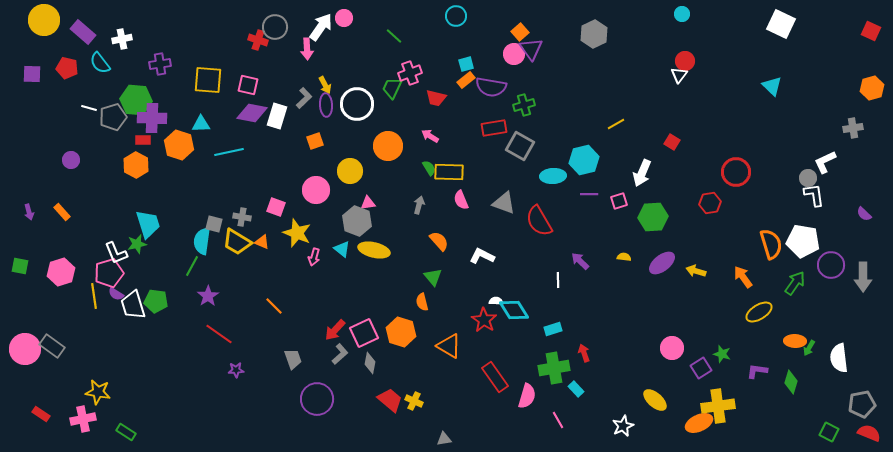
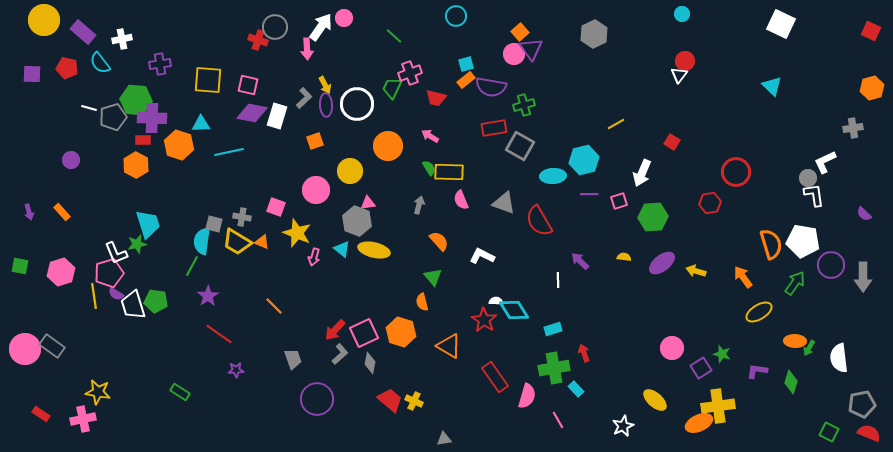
green rectangle at (126, 432): moved 54 px right, 40 px up
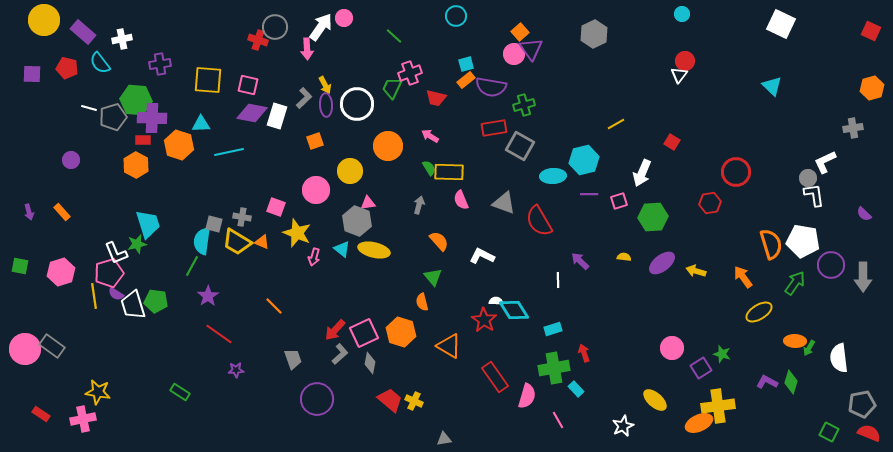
purple L-shape at (757, 371): moved 10 px right, 11 px down; rotated 20 degrees clockwise
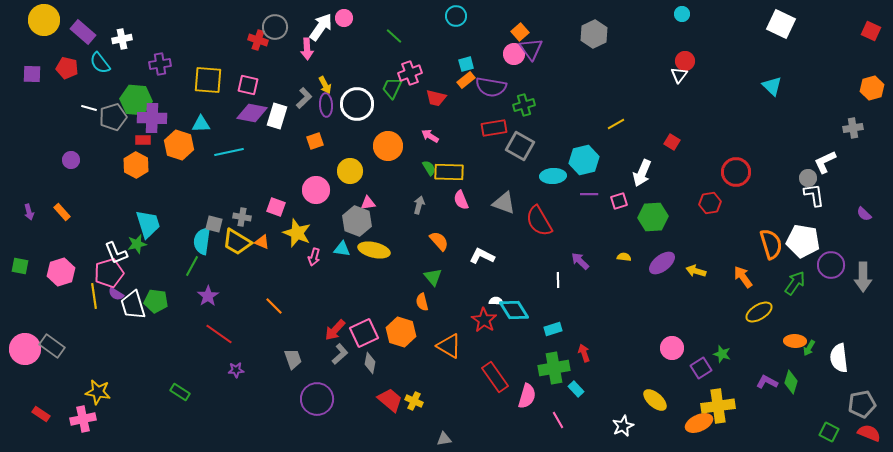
cyan triangle at (342, 249): rotated 30 degrees counterclockwise
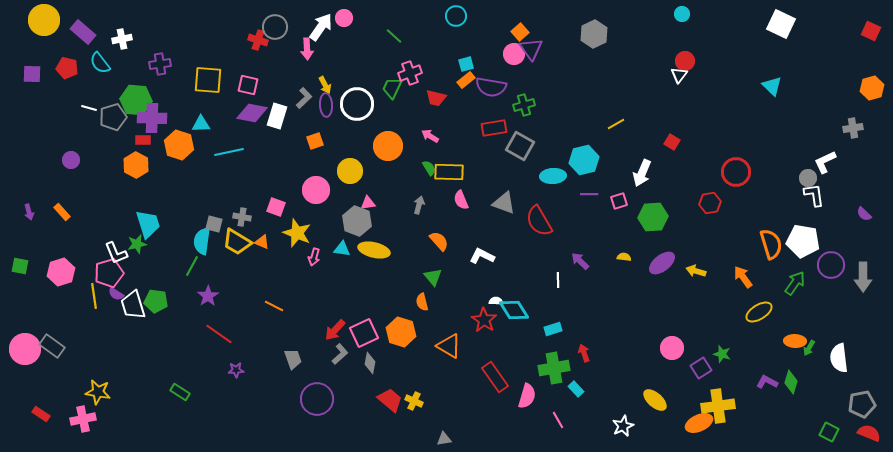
orange line at (274, 306): rotated 18 degrees counterclockwise
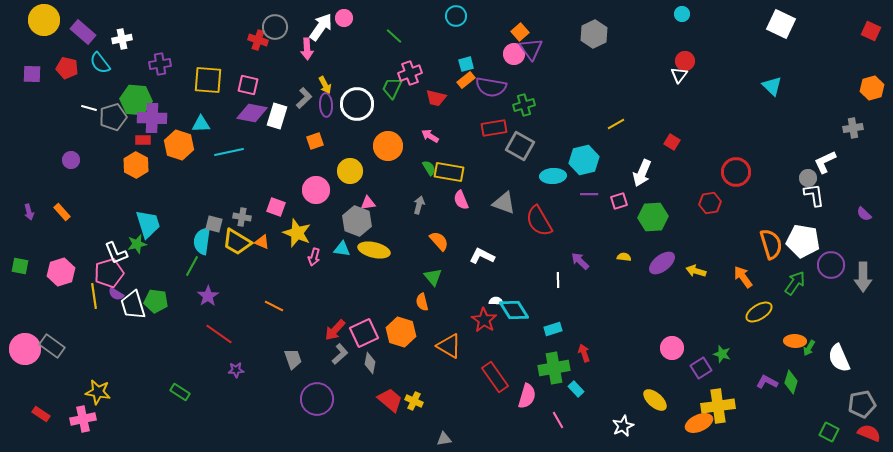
yellow rectangle at (449, 172): rotated 8 degrees clockwise
white semicircle at (839, 358): rotated 16 degrees counterclockwise
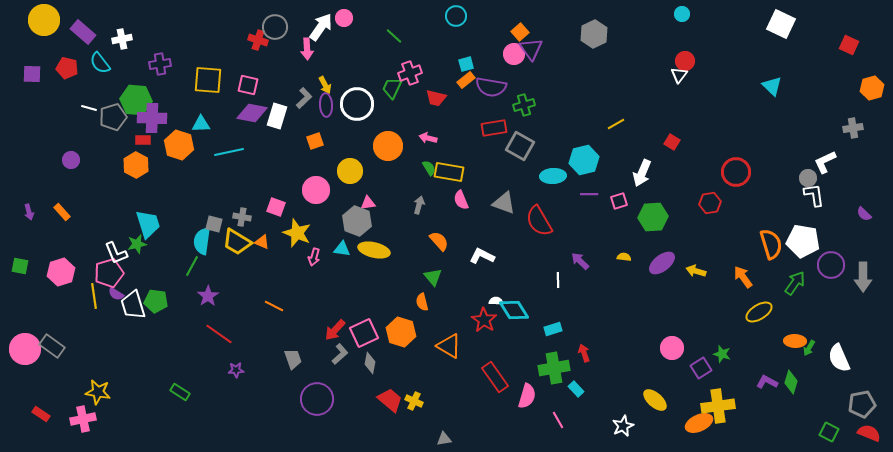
red square at (871, 31): moved 22 px left, 14 px down
pink arrow at (430, 136): moved 2 px left, 2 px down; rotated 18 degrees counterclockwise
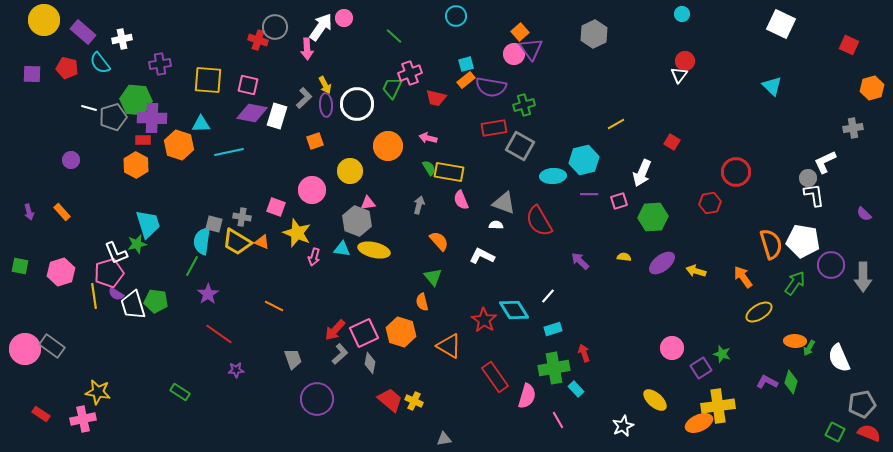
pink circle at (316, 190): moved 4 px left
white line at (558, 280): moved 10 px left, 16 px down; rotated 42 degrees clockwise
purple star at (208, 296): moved 2 px up
white semicircle at (496, 301): moved 76 px up
green square at (829, 432): moved 6 px right
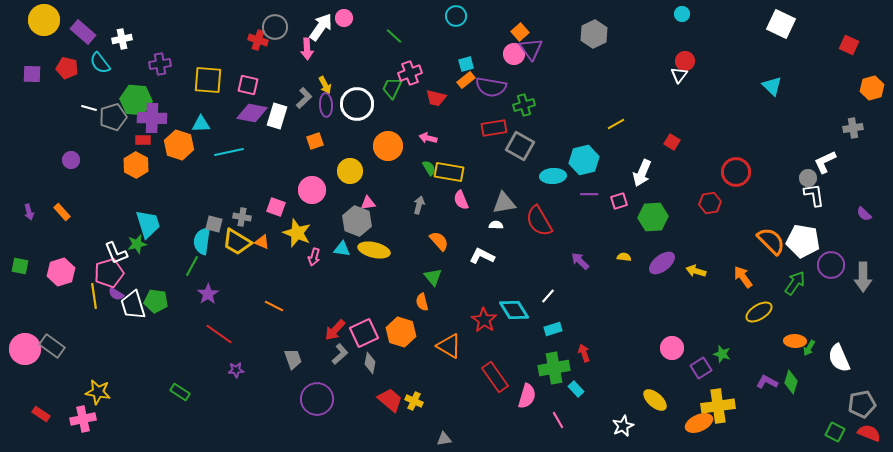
gray triangle at (504, 203): rotated 30 degrees counterclockwise
orange semicircle at (771, 244): moved 3 px up; rotated 28 degrees counterclockwise
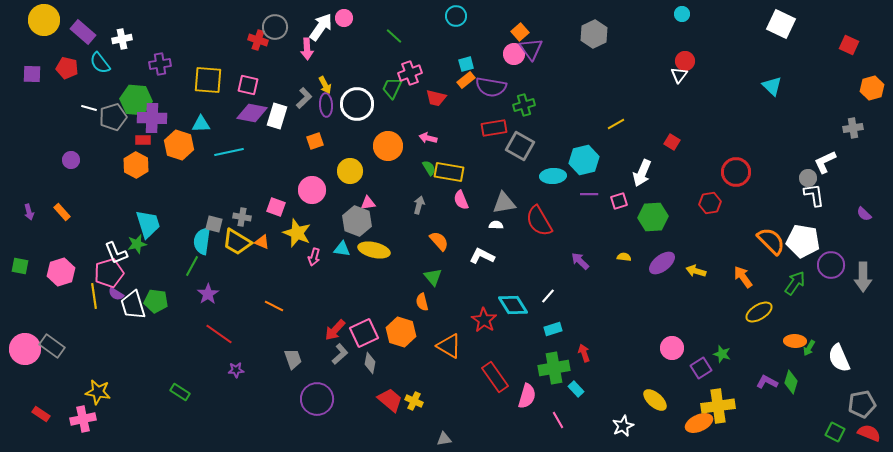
cyan diamond at (514, 310): moved 1 px left, 5 px up
